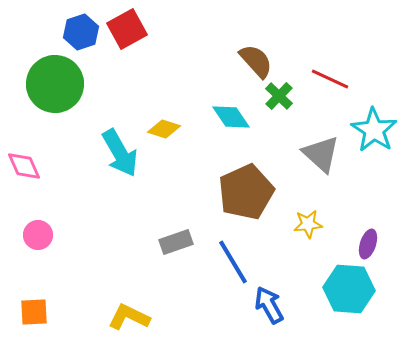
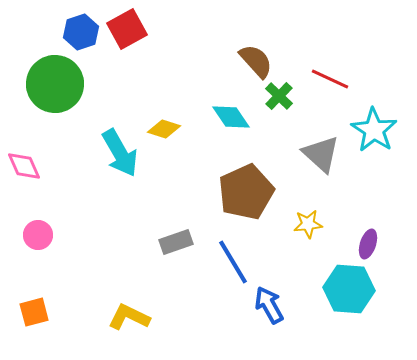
orange square: rotated 12 degrees counterclockwise
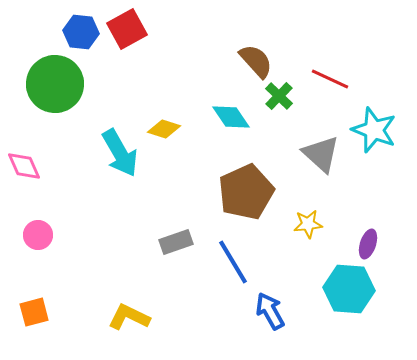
blue hexagon: rotated 24 degrees clockwise
cyan star: rotated 12 degrees counterclockwise
blue arrow: moved 1 px right, 6 px down
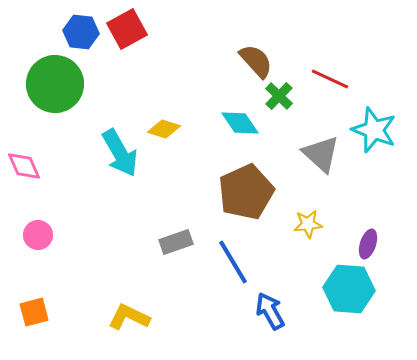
cyan diamond: moved 9 px right, 6 px down
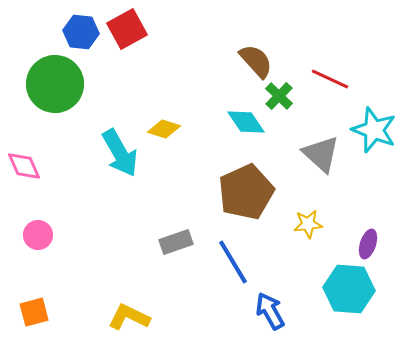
cyan diamond: moved 6 px right, 1 px up
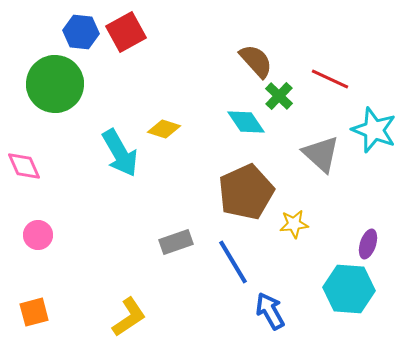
red square: moved 1 px left, 3 px down
yellow star: moved 14 px left
yellow L-shape: rotated 120 degrees clockwise
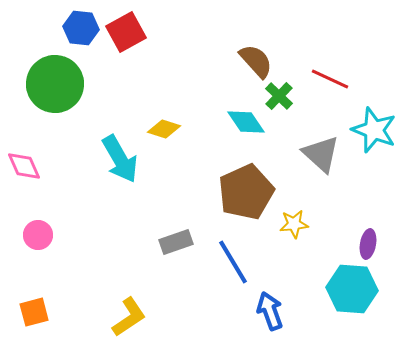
blue hexagon: moved 4 px up
cyan arrow: moved 6 px down
purple ellipse: rotated 8 degrees counterclockwise
cyan hexagon: moved 3 px right
blue arrow: rotated 9 degrees clockwise
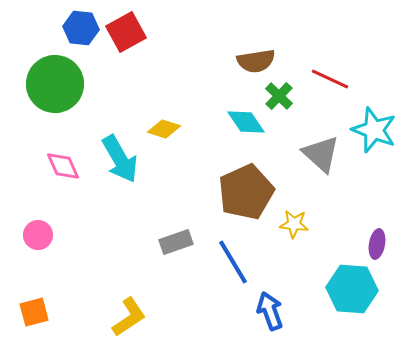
brown semicircle: rotated 123 degrees clockwise
pink diamond: moved 39 px right
yellow star: rotated 12 degrees clockwise
purple ellipse: moved 9 px right
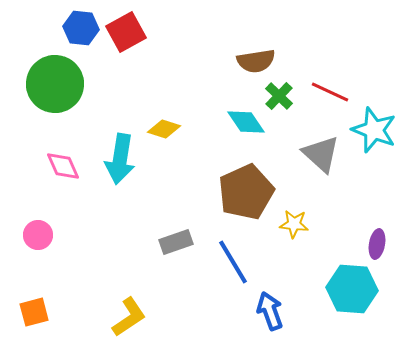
red line: moved 13 px down
cyan arrow: rotated 39 degrees clockwise
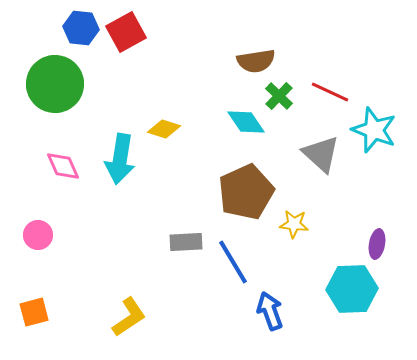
gray rectangle: moved 10 px right; rotated 16 degrees clockwise
cyan hexagon: rotated 6 degrees counterclockwise
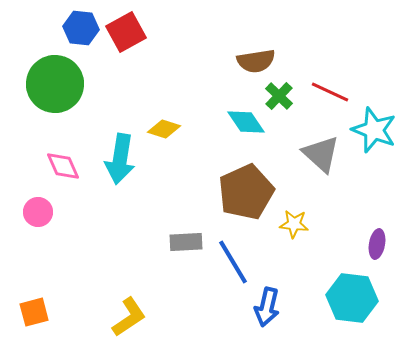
pink circle: moved 23 px up
cyan hexagon: moved 9 px down; rotated 9 degrees clockwise
blue arrow: moved 3 px left, 4 px up; rotated 147 degrees counterclockwise
